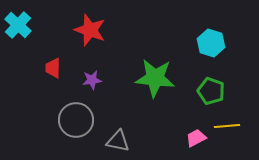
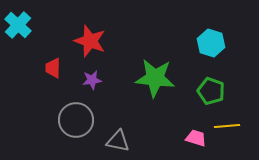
red star: moved 11 px down
pink trapezoid: rotated 45 degrees clockwise
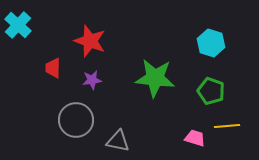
pink trapezoid: moved 1 px left
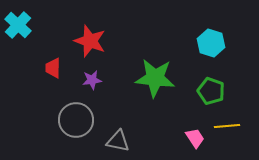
pink trapezoid: rotated 40 degrees clockwise
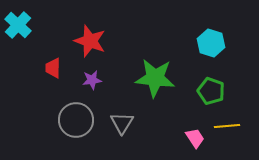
gray triangle: moved 4 px right, 18 px up; rotated 50 degrees clockwise
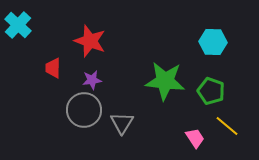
cyan hexagon: moved 2 px right, 1 px up; rotated 16 degrees counterclockwise
green star: moved 10 px right, 3 px down
gray circle: moved 8 px right, 10 px up
yellow line: rotated 45 degrees clockwise
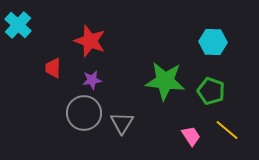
gray circle: moved 3 px down
yellow line: moved 4 px down
pink trapezoid: moved 4 px left, 2 px up
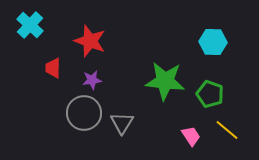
cyan cross: moved 12 px right
green pentagon: moved 1 px left, 3 px down
